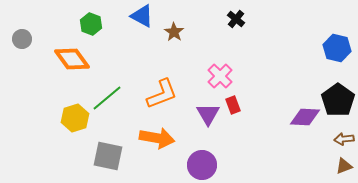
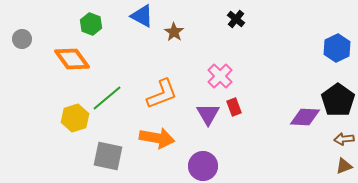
blue hexagon: rotated 20 degrees clockwise
red rectangle: moved 1 px right, 2 px down
purple circle: moved 1 px right, 1 px down
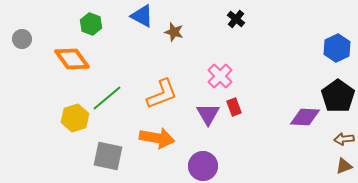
brown star: rotated 18 degrees counterclockwise
black pentagon: moved 4 px up
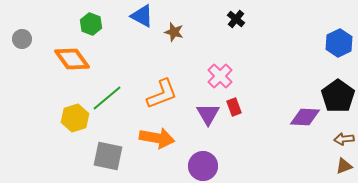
blue hexagon: moved 2 px right, 5 px up
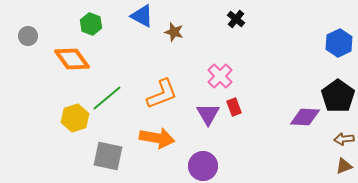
gray circle: moved 6 px right, 3 px up
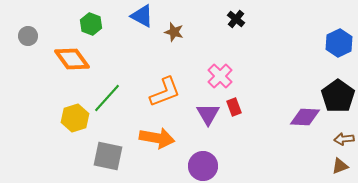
orange L-shape: moved 3 px right, 2 px up
green line: rotated 8 degrees counterclockwise
brown triangle: moved 4 px left
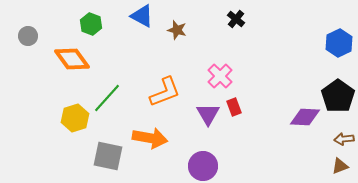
brown star: moved 3 px right, 2 px up
orange arrow: moved 7 px left
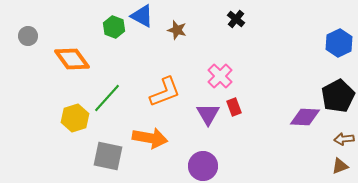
green hexagon: moved 23 px right, 3 px down
black pentagon: rotated 8 degrees clockwise
